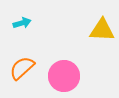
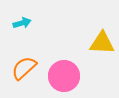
yellow triangle: moved 13 px down
orange semicircle: moved 2 px right
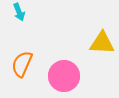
cyan arrow: moved 3 px left, 11 px up; rotated 84 degrees clockwise
orange semicircle: moved 2 px left, 4 px up; rotated 24 degrees counterclockwise
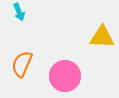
yellow triangle: moved 6 px up
pink circle: moved 1 px right
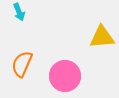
yellow triangle: rotated 8 degrees counterclockwise
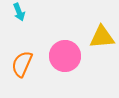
pink circle: moved 20 px up
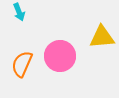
pink circle: moved 5 px left
